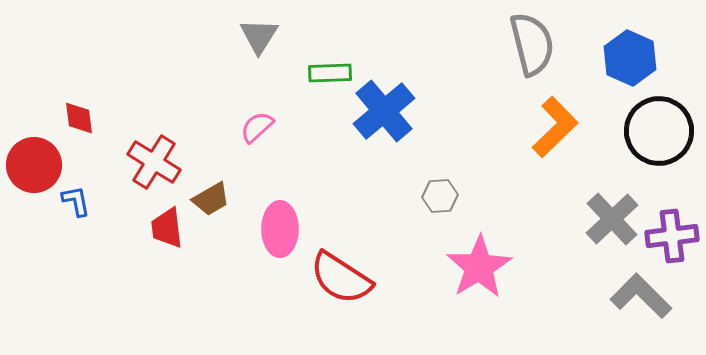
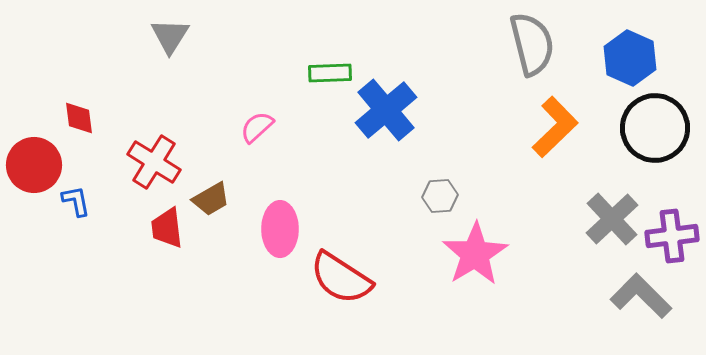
gray triangle: moved 89 px left
blue cross: moved 2 px right, 1 px up
black circle: moved 4 px left, 3 px up
pink star: moved 4 px left, 13 px up
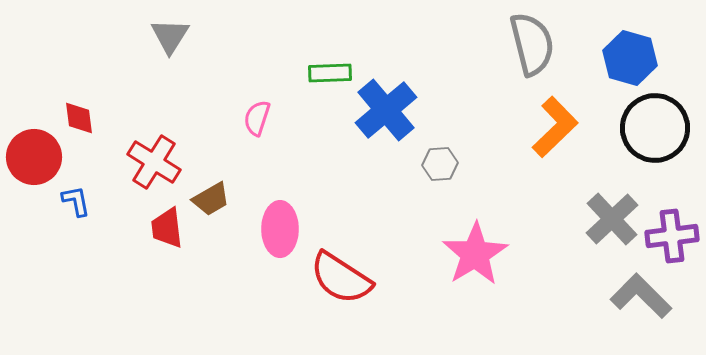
blue hexagon: rotated 8 degrees counterclockwise
pink semicircle: moved 9 px up; rotated 30 degrees counterclockwise
red circle: moved 8 px up
gray hexagon: moved 32 px up
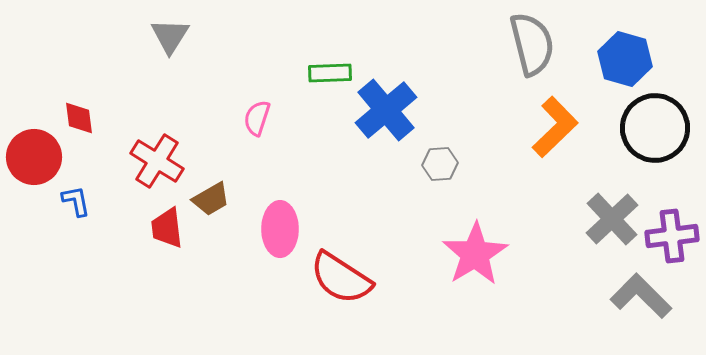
blue hexagon: moved 5 px left, 1 px down
red cross: moved 3 px right, 1 px up
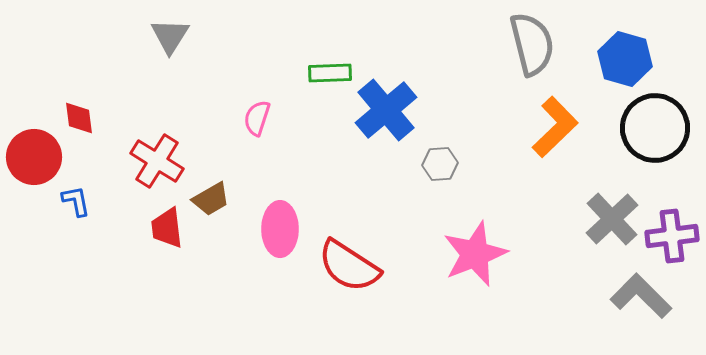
pink star: rotated 10 degrees clockwise
red semicircle: moved 8 px right, 12 px up
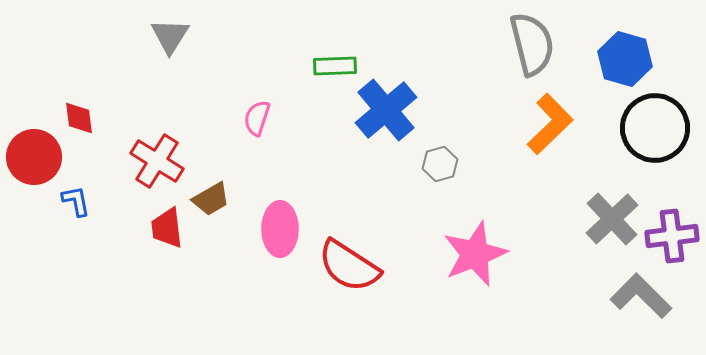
green rectangle: moved 5 px right, 7 px up
orange L-shape: moved 5 px left, 3 px up
gray hexagon: rotated 12 degrees counterclockwise
